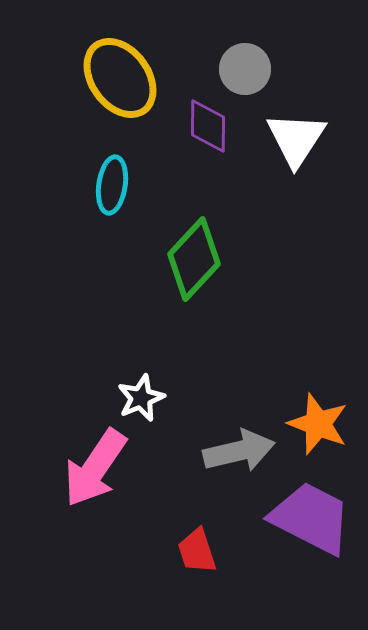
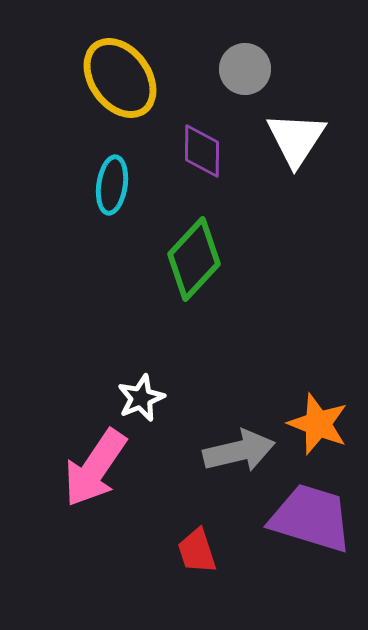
purple diamond: moved 6 px left, 25 px down
purple trapezoid: rotated 10 degrees counterclockwise
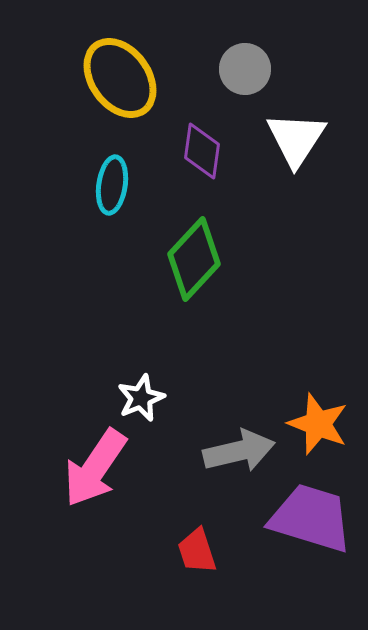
purple diamond: rotated 8 degrees clockwise
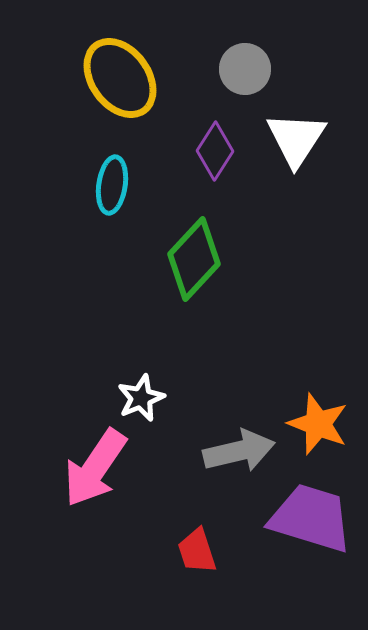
purple diamond: moved 13 px right; rotated 24 degrees clockwise
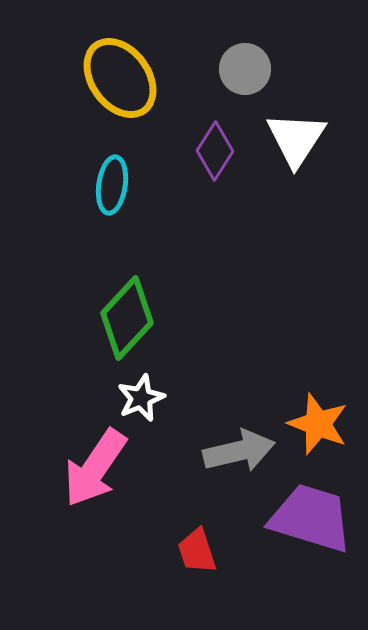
green diamond: moved 67 px left, 59 px down
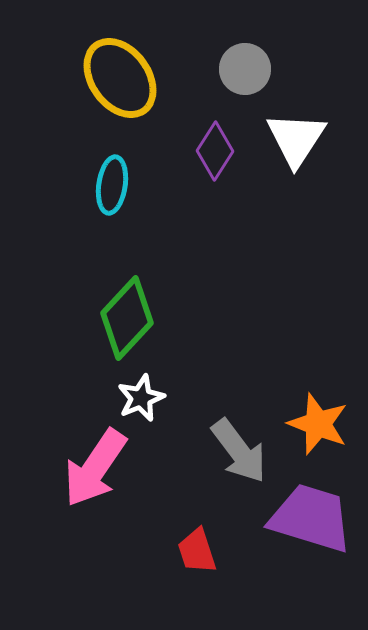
gray arrow: rotated 66 degrees clockwise
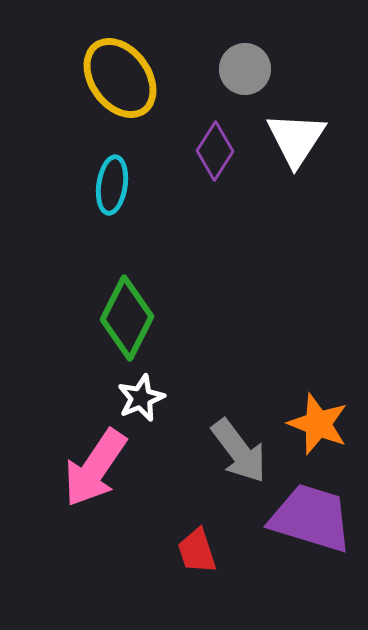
green diamond: rotated 16 degrees counterclockwise
